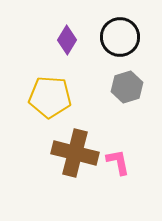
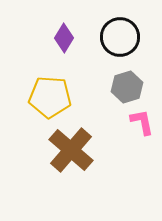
purple diamond: moved 3 px left, 2 px up
brown cross: moved 4 px left, 3 px up; rotated 27 degrees clockwise
pink L-shape: moved 24 px right, 40 px up
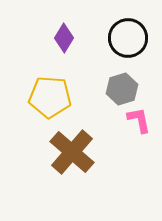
black circle: moved 8 px right, 1 px down
gray hexagon: moved 5 px left, 2 px down
pink L-shape: moved 3 px left, 2 px up
brown cross: moved 1 px right, 2 px down
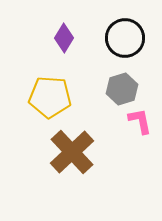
black circle: moved 3 px left
pink L-shape: moved 1 px right, 1 px down
brown cross: rotated 6 degrees clockwise
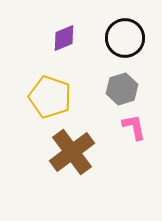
purple diamond: rotated 36 degrees clockwise
yellow pentagon: rotated 15 degrees clockwise
pink L-shape: moved 6 px left, 6 px down
brown cross: rotated 6 degrees clockwise
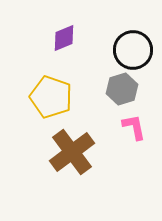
black circle: moved 8 px right, 12 px down
yellow pentagon: moved 1 px right
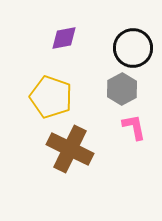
purple diamond: rotated 12 degrees clockwise
black circle: moved 2 px up
gray hexagon: rotated 12 degrees counterclockwise
brown cross: moved 2 px left, 3 px up; rotated 27 degrees counterclockwise
